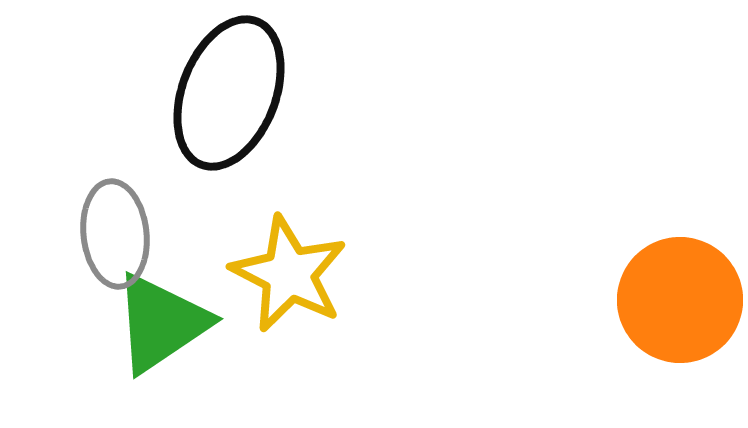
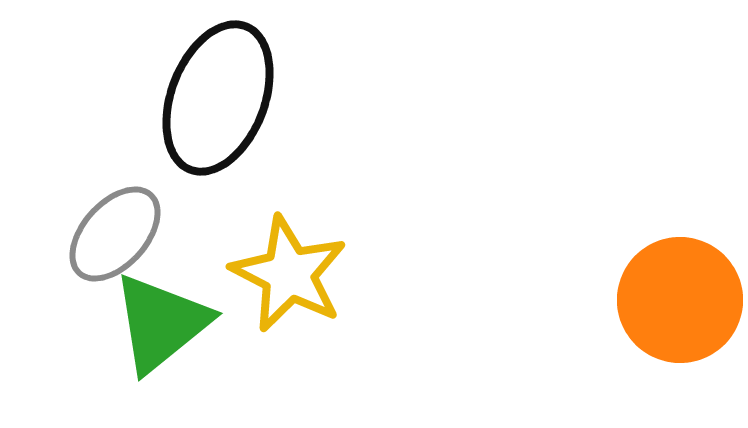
black ellipse: moved 11 px left, 5 px down
gray ellipse: rotated 48 degrees clockwise
green triangle: rotated 5 degrees counterclockwise
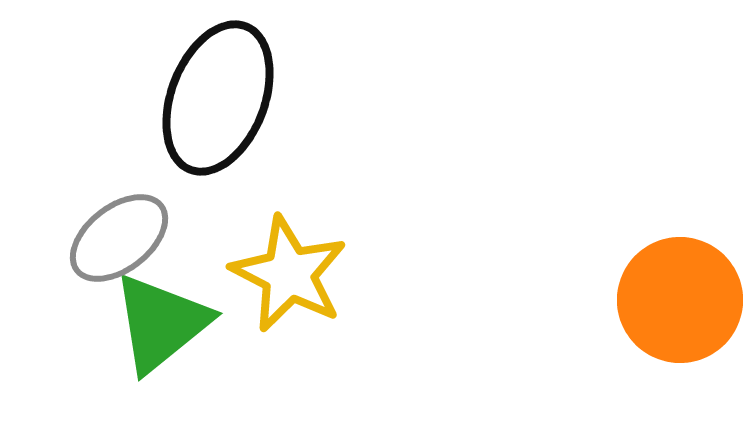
gray ellipse: moved 4 px right, 4 px down; rotated 10 degrees clockwise
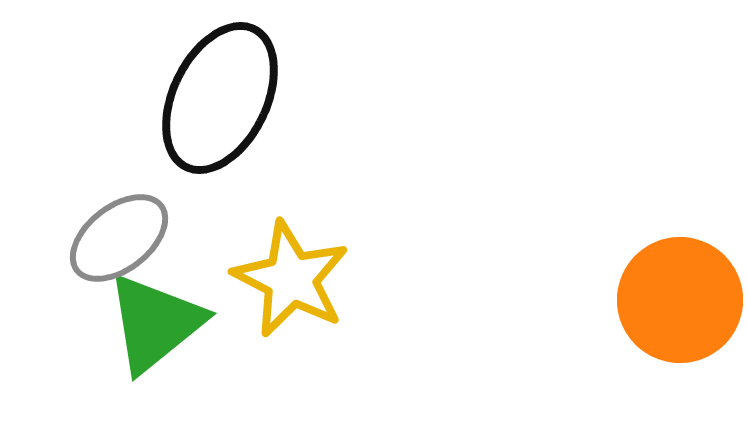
black ellipse: moved 2 px right; rotated 5 degrees clockwise
yellow star: moved 2 px right, 5 px down
green triangle: moved 6 px left
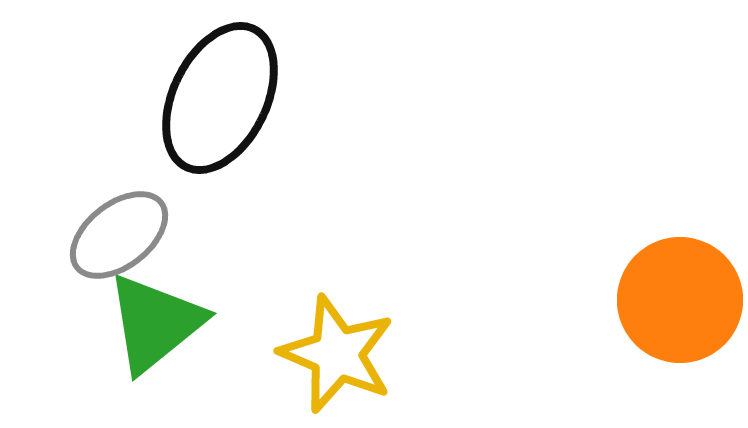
gray ellipse: moved 3 px up
yellow star: moved 46 px right, 75 px down; rotated 4 degrees counterclockwise
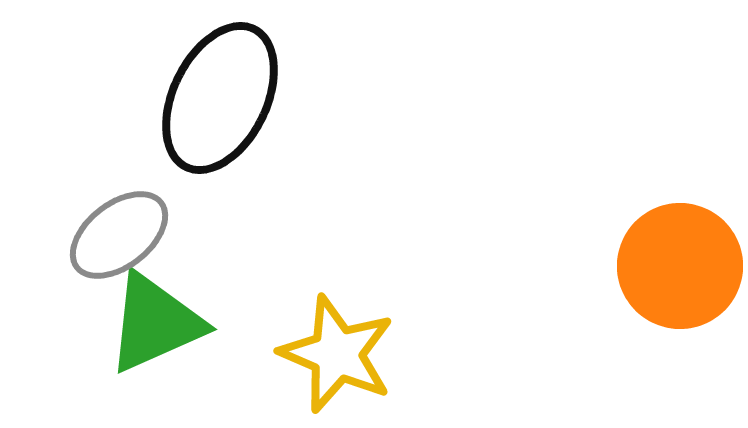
orange circle: moved 34 px up
green triangle: rotated 15 degrees clockwise
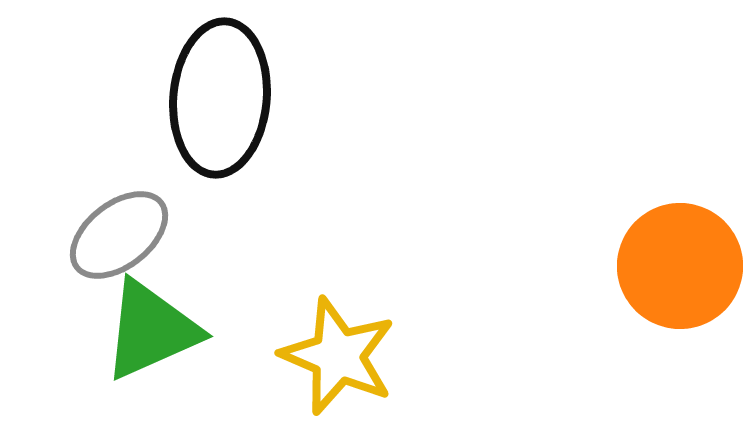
black ellipse: rotated 21 degrees counterclockwise
green triangle: moved 4 px left, 7 px down
yellow star: moved 1 px right, 2 px down
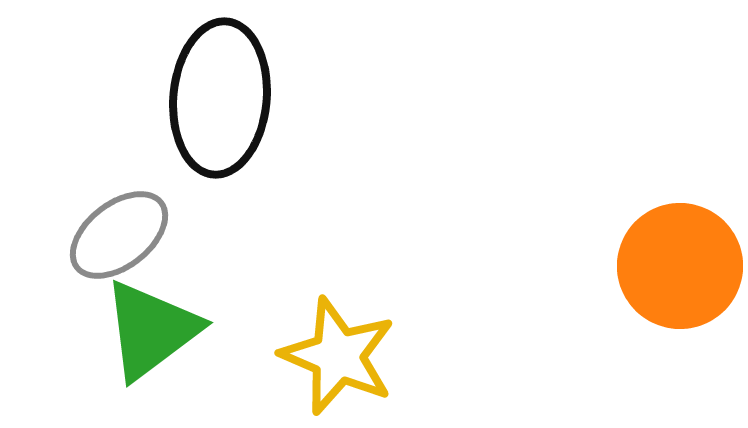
green triangle: rotated 13 degrees counterclockwise
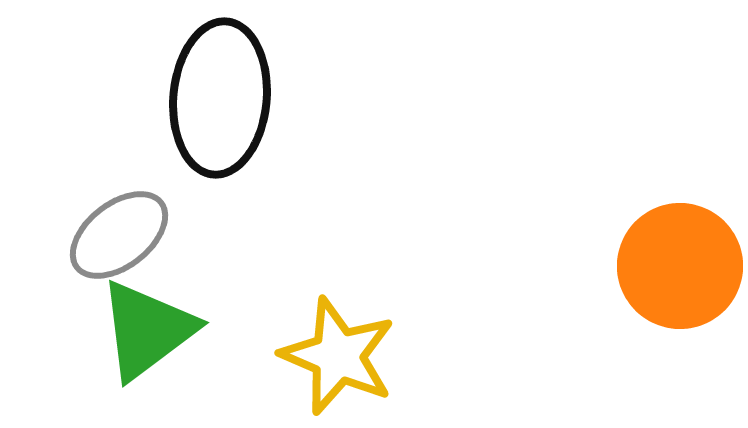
green triangle: moved 4 px left
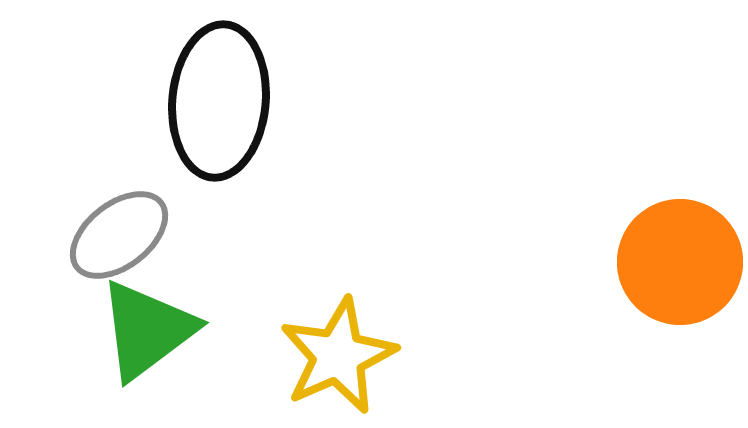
black ellipse: moved 1 px left, 3 px down
orange circle: moved 4 px up
yellow star: rotated 25 degrees clockwise
